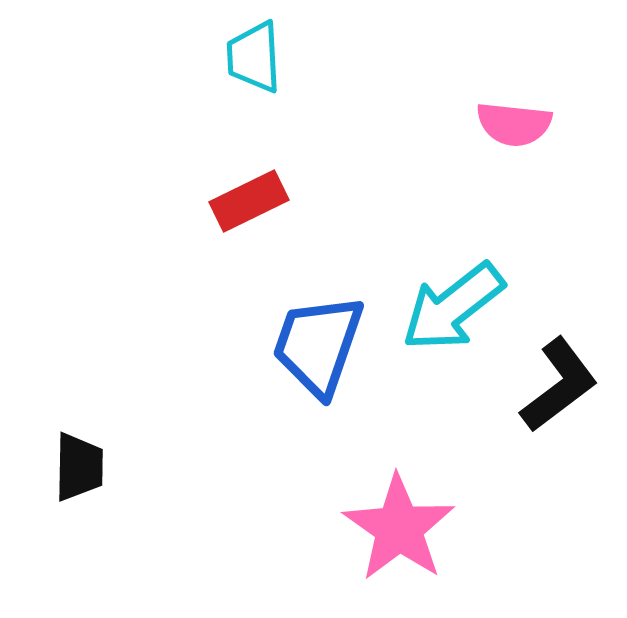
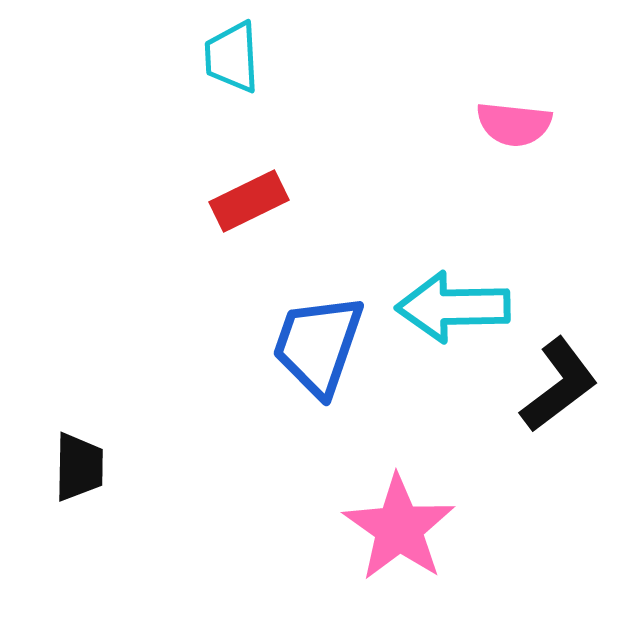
cyan trapezoid: moved 22 px left
cyan arrow: rotated 37 degrees clockwise
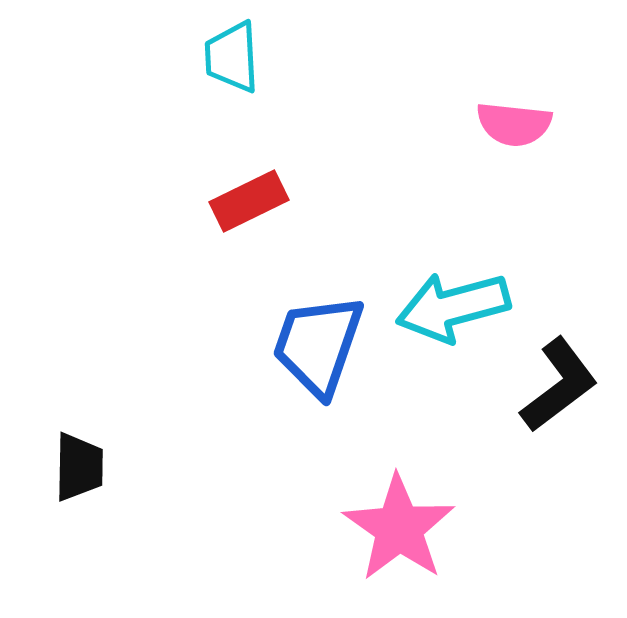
cyan arrow: rotated 14 degrees counterclockwise
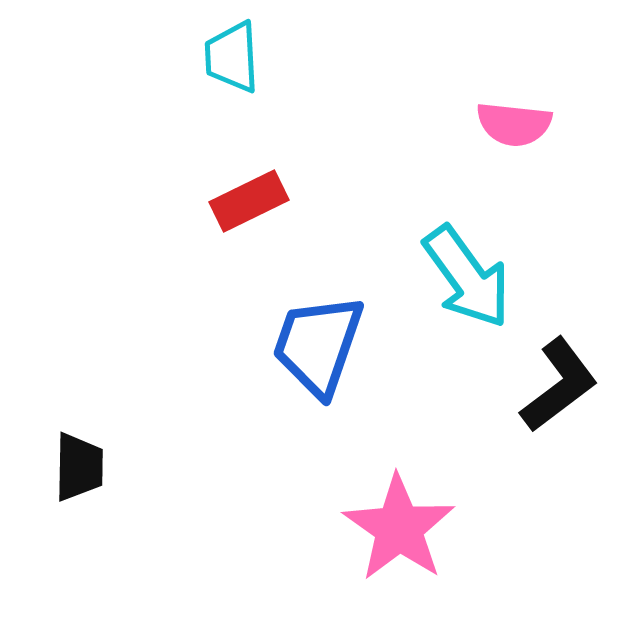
cyan arrow: moved 14 px right, 30 px up; rotated 111 degrees counterclockwise
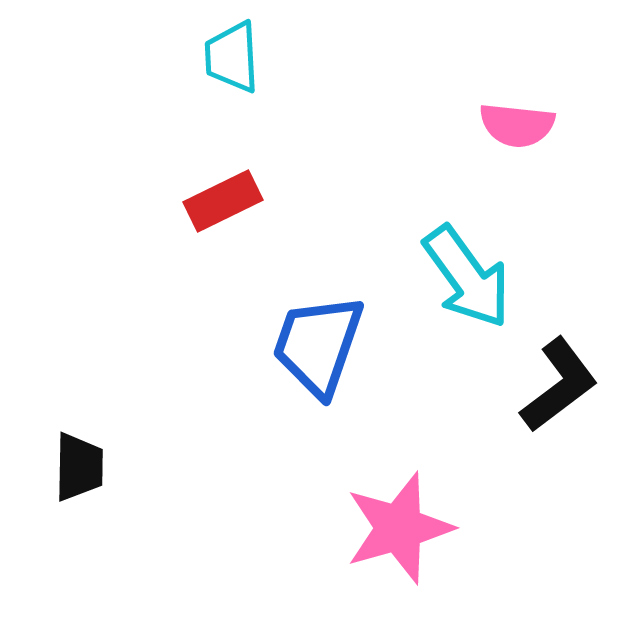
pink semicircle: moved 3 px right, 1 px down
red rectangle: moved 26 px left
pink star: rotated 21 degrees clockwise
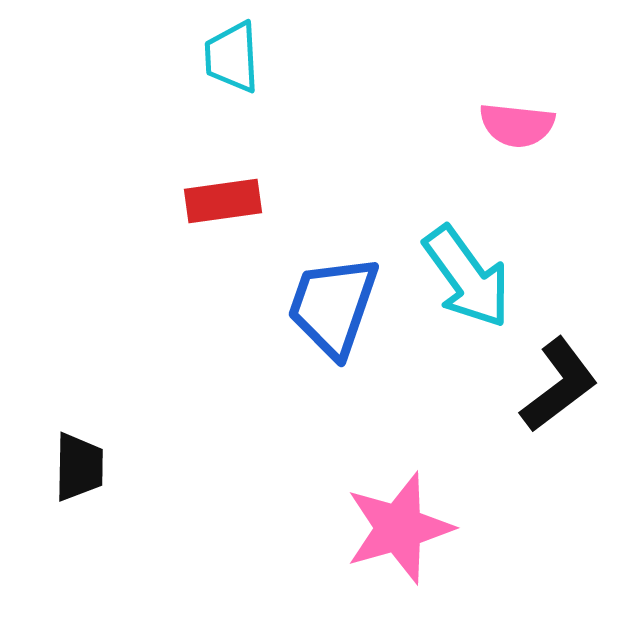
red rectangle: rotated 18 degrees clockwise
blue trapezoid: moved 15 px right, 39 px up
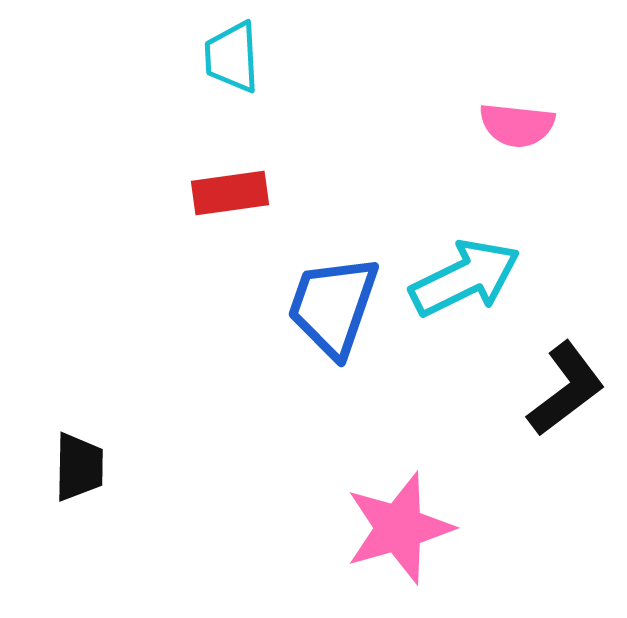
red rectangle: moved 7 px right, 8 px up
cyan arrow: moved 2 px left, 1 px down; rotated 80 degrees counterclockwise
black L-shape: moved 7 px right, 4 px down
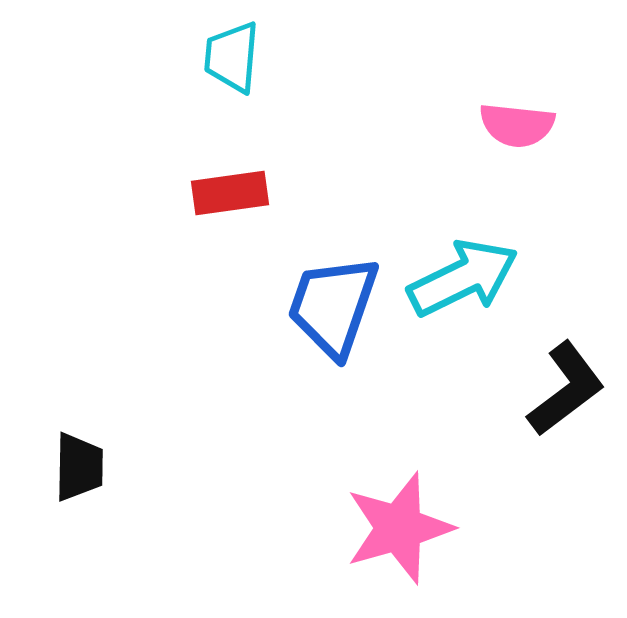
cyan trapezoid: rotated 8 degrees clockwise
cyan arrow: moved 2 px left
